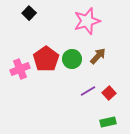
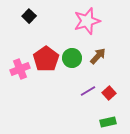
black square: moved 3 px down
green circle: moved 1 px up
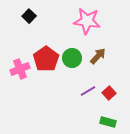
pink star: rotated 24 degrees clockwise
green rectangle: rotated 28 degrees clockwise
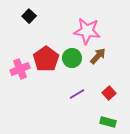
pink star: moved 10 px down
purple line: moved 11 px left, 3 px down
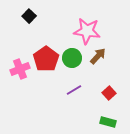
purple line: moved 3 px left, 4 px up
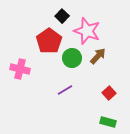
black square: moved 33 px right
pink star: rotated 12 degrees clockwise
red pentagon: moved 3 px right, 18 px up
pink cross: rotated 36 degrees clockwise
purple line: moved 9 px left
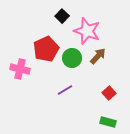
red pentagon: moved 3 px left, 8 px down; rotated 10 degrees clockwise
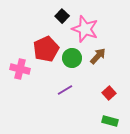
pink star: moved 2 px left, 2 px up
green rectangle: moved 2 px right, 1 px up
